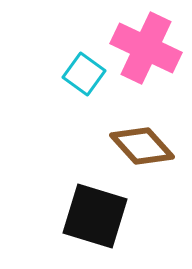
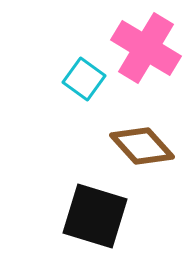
pink cross: rotated 6 degrees clockwise
cyan square: moved 5 px down
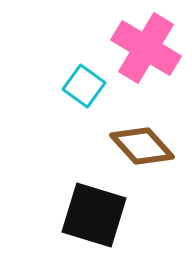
cyan square: moved 7 px down
black square: moved 1 px left, 1 px up
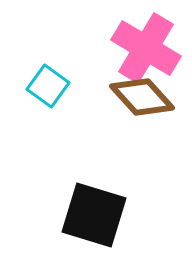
cyan square: moved 36 px left
brown diamond: moved 49 px up
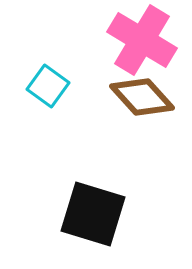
pink cross: moved 4 px left, 8 px up
black square: moved 1 px left, 1 px up
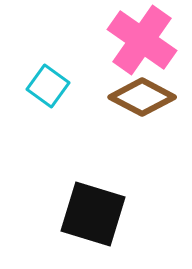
pink cross: rotated 4 degrees clockwise
brown diamond: rotated 20 degrees counterclockwise
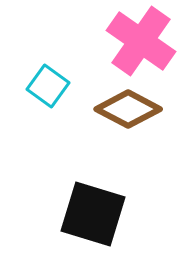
pink cross: moved 1 px left, 1 px down
brown diamond: moved 14 px left, 12 px down
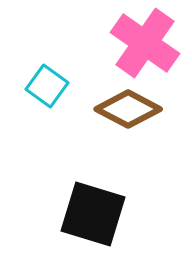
pink cross: moved 4 px right, 2 px down
cyan square: moved 1 px left
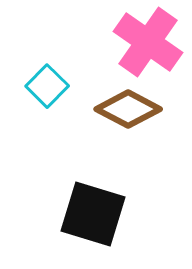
pink cross: moved 3 px right, 1 px up
cyan square: rotated 9 degrees clockwise
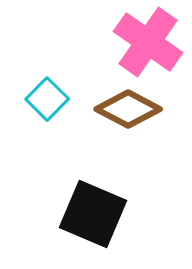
cyan square: moved 13 px down
black square: rotated 6 degrees clockwise
